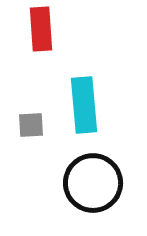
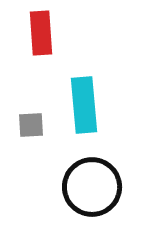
red rectangle: moved 4 px down
black circle: moved 1 px left, 4 px down
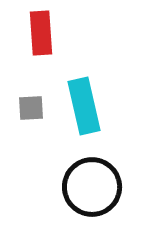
cyan rectangle: moved 1 px down; rotated 8 degrees counterclockwise
gray square: moved 17 px up
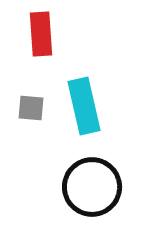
red rectangle: moved 1 px down
gray square: rotated 8 degrees clockwise
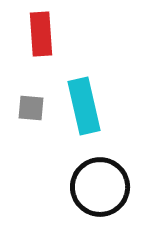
black circle: moved 8 px right
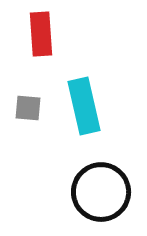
gray square: moved 3 px left
black circle: moved 1 px right, 5 px down
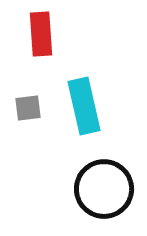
gray square: rotated 12 degrees counterclockwise
black circle: moved 3 px right, 3 px up
